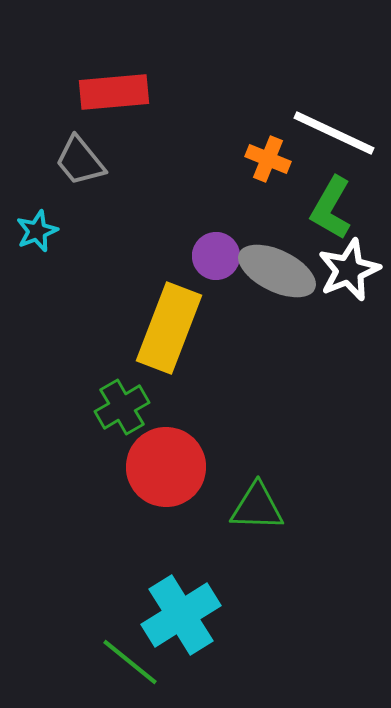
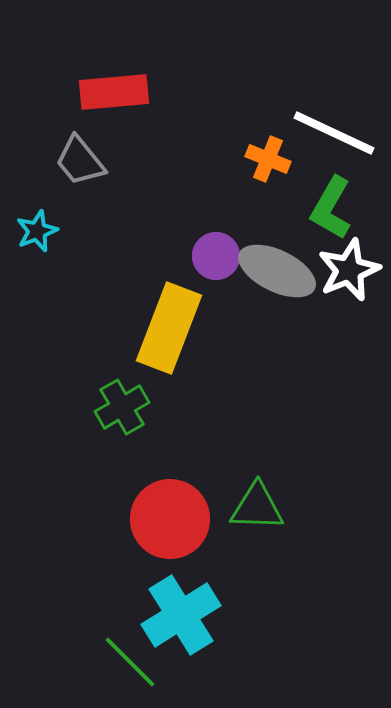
red circle: moved 4 px right, 52 px down
green line: rotated 6 degrees clockwise
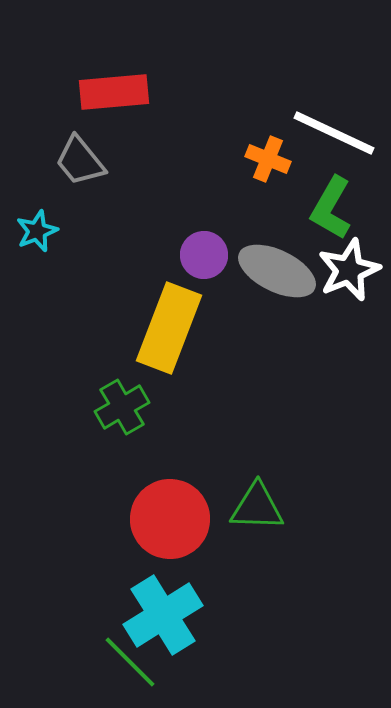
purple circle: moved 12 px left, 1 px up
cyan cross: moved 18 px left
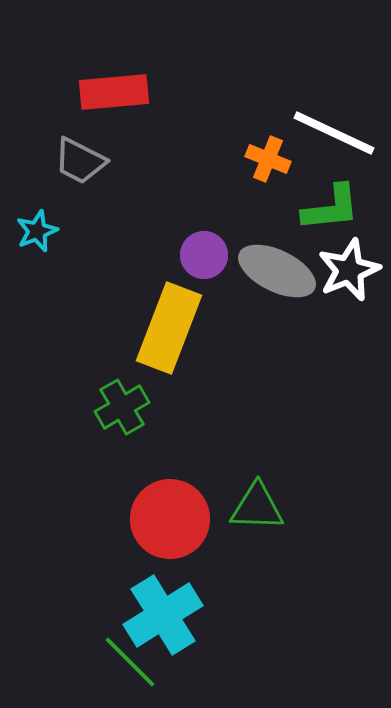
gray trapezoid: rotated 24 degrees counterclockwise
green L-shape: rotated 126 degrees counterclockwise
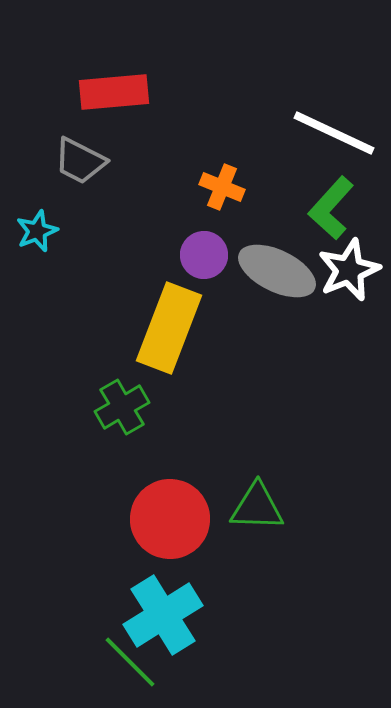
orange cross: moved 46 px left, 28 px down
green L-shape: rotated 138 degrees clockwise
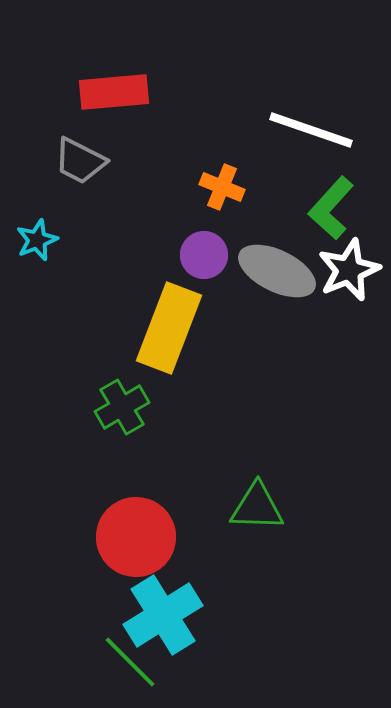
white line: moved 23 px left, 3 px up; rotated 6 degrees counterclockwise
cyan star: moved 9 px down
red circle: moved 34 px left, 18 px down
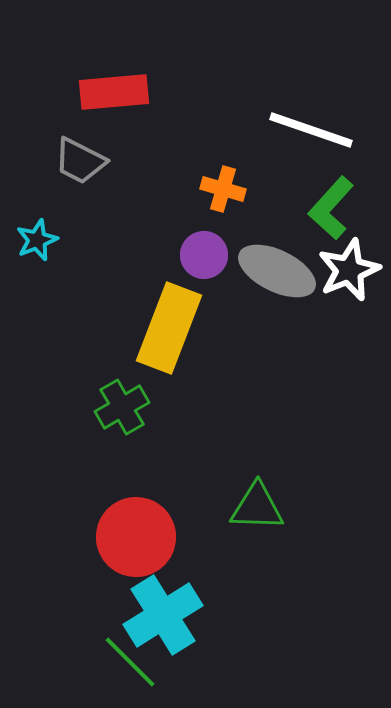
orange cross: moved 1 px right, 2 px down; rotated 6 degrees counterclockwise
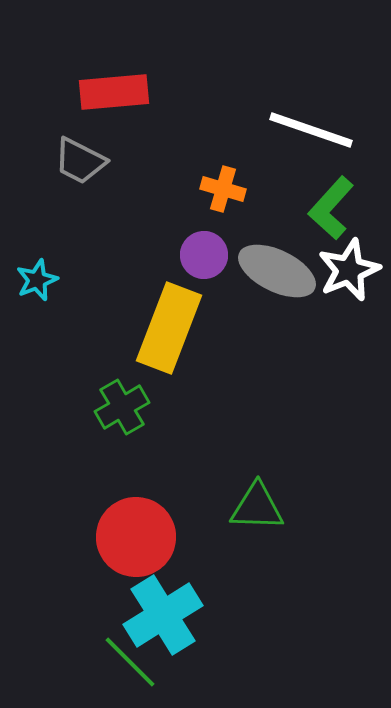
cyan star: moved 40 px down
